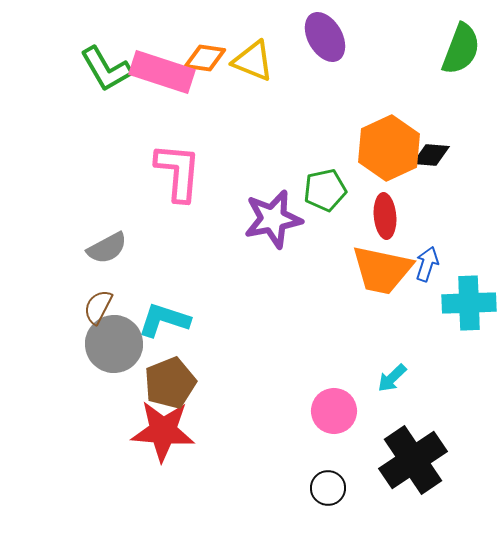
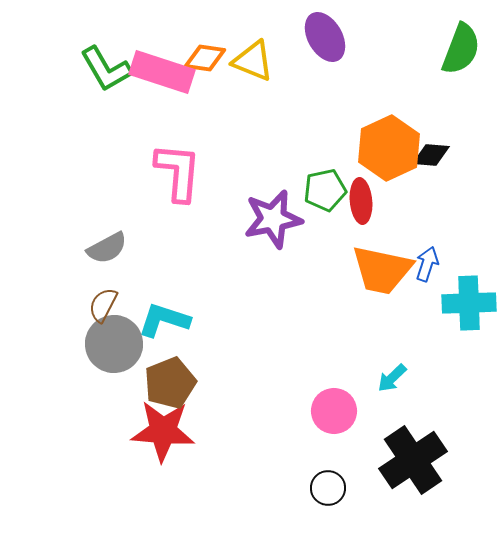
red ellipse: moved 24 px left, 15 px up
brown semicircle: moved 5 px right, 2 px up
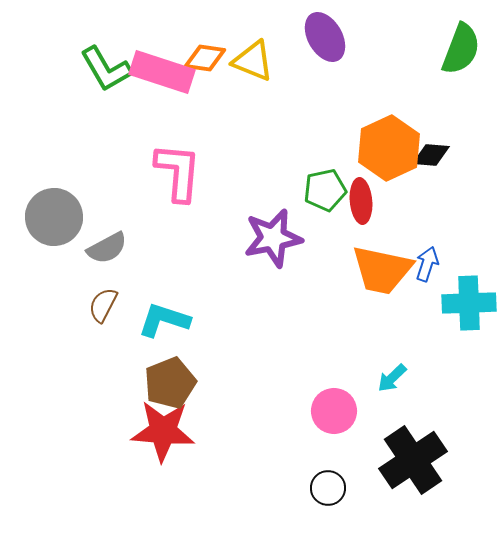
purple star: moved 19 px down
gray circle: moved 60 px left, 127 px up
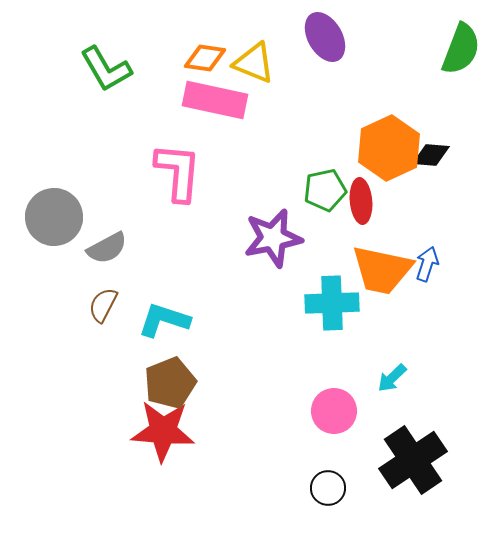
yellow triangle: moved 1 px right, 2 px down
pink rectangle: moved 53 px right, 28 px down; rotated 6 degrees counterclockwise
cyan cross: moved 137 px left
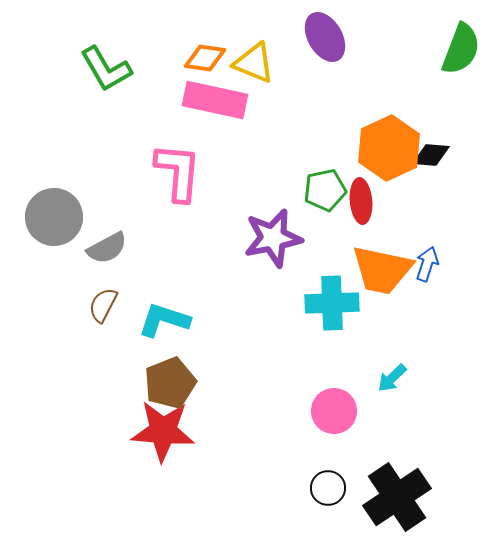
black cross: moved 16 px left, 37 px down
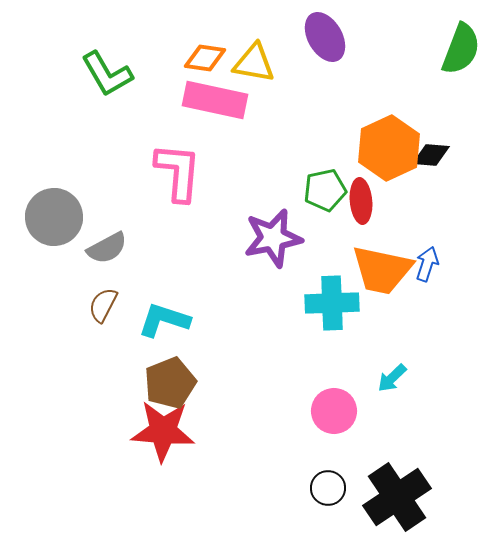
yellow triangle: rotated 12 degrees counterclockwise
green L-shape: moved 1 px right, 5 px down
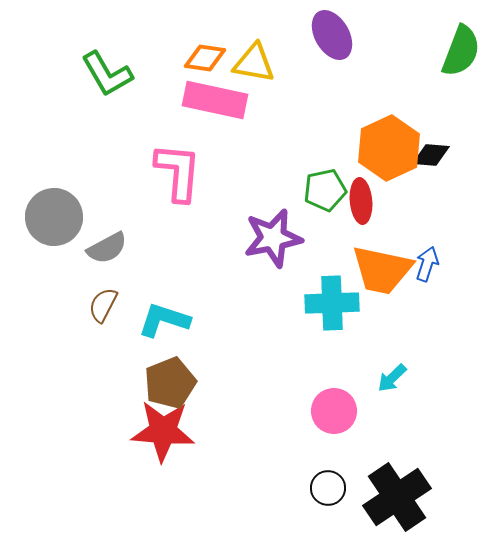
purple ellipse: moved 7 px right, 2 px up
green semicircle: moved 2 px down
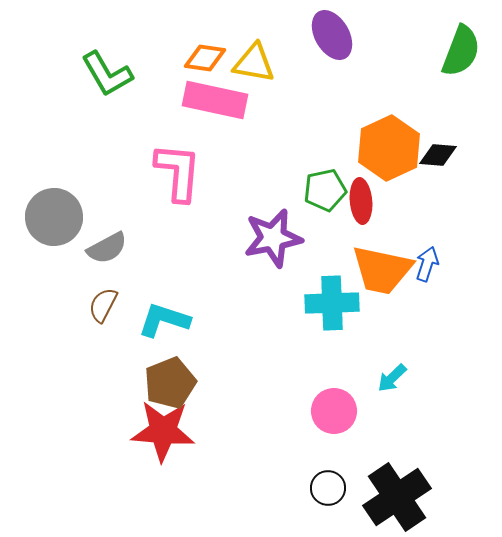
black diamond: moved 7 px right
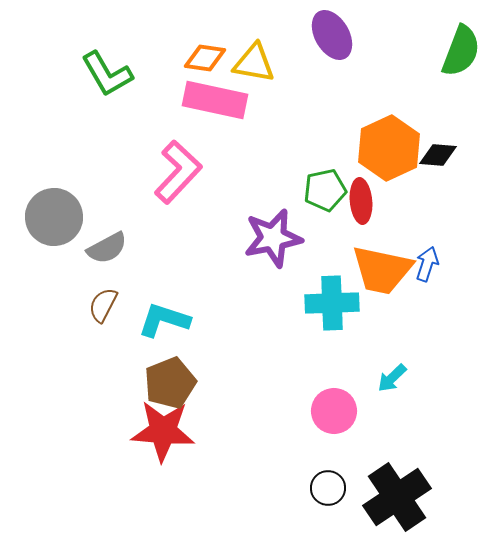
pink L-shape: rotated 38 degrees clockwise
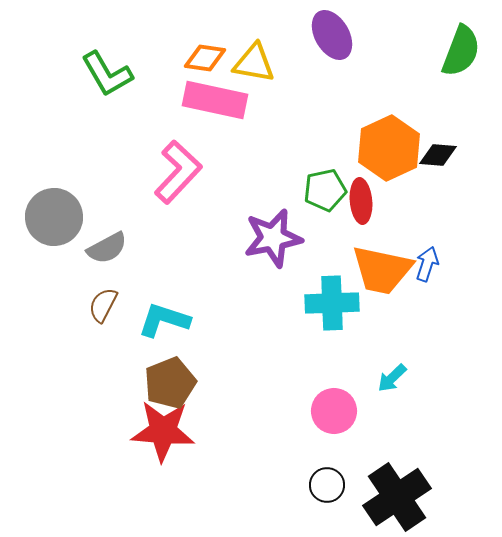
black circle: moved 1 px left, 3 px up
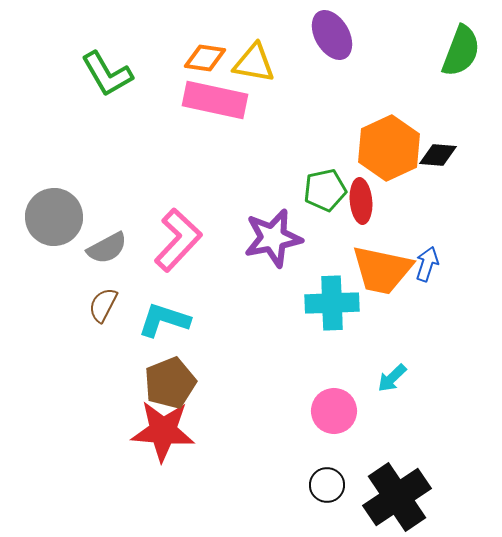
pink L-shape: moved 68 px down
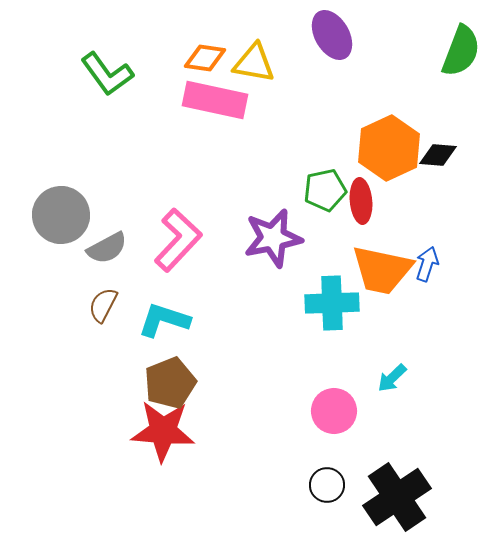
green L-shape: rotated 6 degrees counterclockwise
gray circle: moved 7 px right, 2 px up
